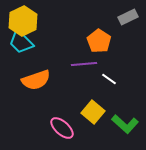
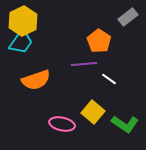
gray rectangle: rotated 12 degrees counterclockwise
cyan trapezoid: rotated 100 degrees counterclockwise
green L-shape: rotated 8 degrees counterclockwise
pink ellipse: moved 4 px up; rotated 30 degrees counterclockwise
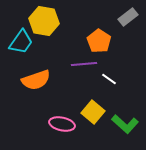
yellow hexagon: moved 21 px right; rotated 24 degrees counterclockwise
green L-shape: rotated 8 degrees clockwise
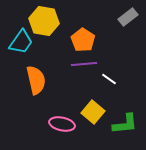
orange pentagon: moved 16 px left, 1 px up
orange semicircle: rotated 84 degrees counterclockwise
green L-shape: rotated 48 degrees counterclockwise
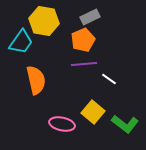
gray rectangle: moved 38 px left; rotated 12 degrees clockwise
orange pentagon: rotated 15 degrees clockwise
green L-shape: rotated 44 degrees clockwise
